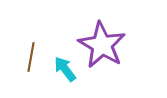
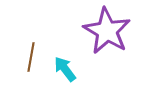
purple star: moved 5 px right, 14 px up
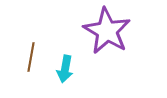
cyan arrow: rotated 132 degrees counterclockwise
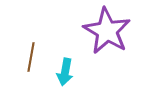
cyan arrow: moved 3 px down
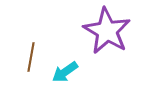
cyan arrow: rotated 44 degrees clockwise
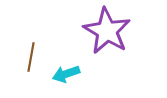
cyan arrow: moved 1 px right, 2 px down; rotated 16 degrees clockwise
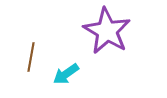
cyan arrow: rotated 16 degrees counterclockwise
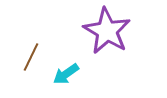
brown line: rotated 16 degrees clockwise
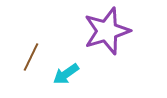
purple star: rotated 24 degrees clockwise
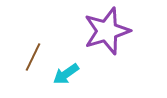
brown line: moved 2 px right
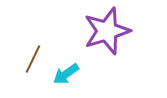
brown line: moved 2 px down
